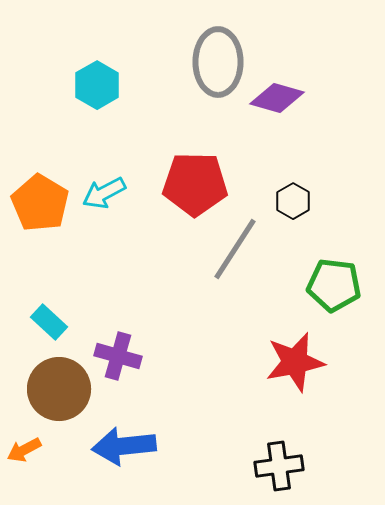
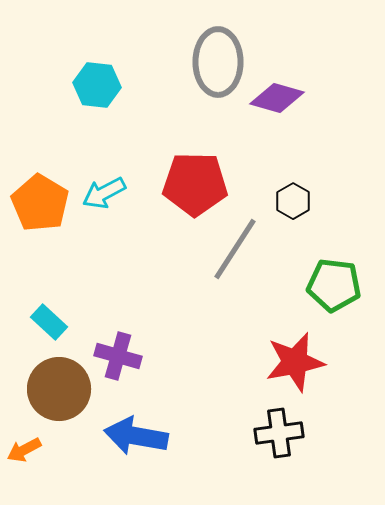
cyan hexagon: rotated 24 degrees counterclockwise
blue arrow: moved 12 px right, 10 px up; rotated 16 degrees clockwise
black cross: moved 33 px up
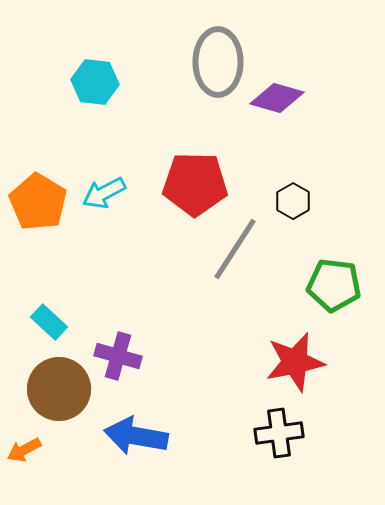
cyan hexagon: moved 2 px left, 3 px up
orange pentagon: moved 2 px left, 1 px up
